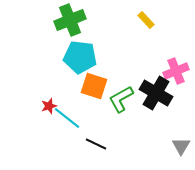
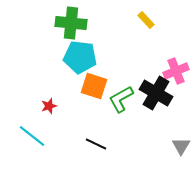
green cross: moved 1 px right, 3 px down; rotated 28 degrees clockwise
cyan line: moved 35 px left, 18 px down
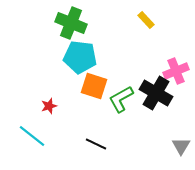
green cross: rotated 16 degrees clockwise
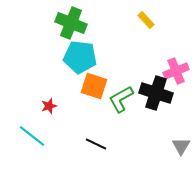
black cross: rotated 12 degrees counterclockwise
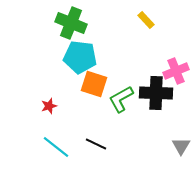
orange square: moved 2 px up
black cross: rotated 16 degrees counterclockwise
cyan line: moved 24 px right, 11 px down
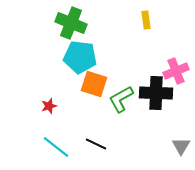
yellow rectangle: rotated 36 degrees clockwise
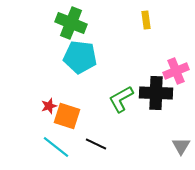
orange square: moved 27 px left, 32 px down
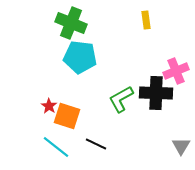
red star: rotated 21 degrees counterclockwise
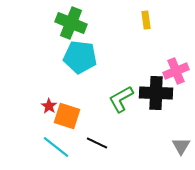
black line: moved 1 px right, 1 px up
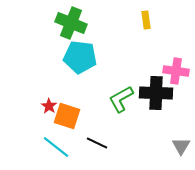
pink cross: rotated 30 degrees clockwise
